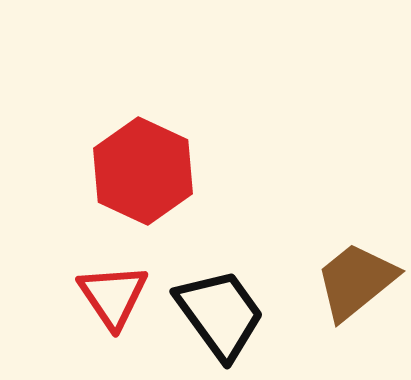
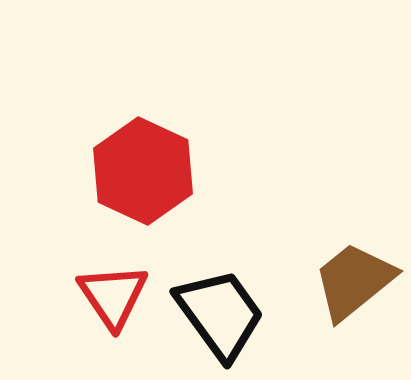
brown trapezoid: moved 2 px left
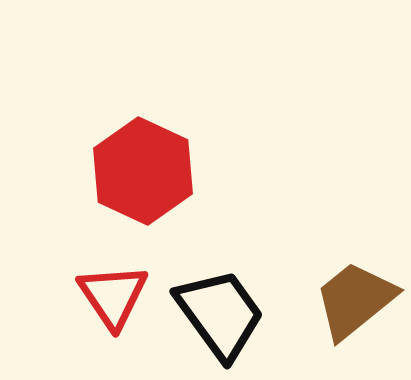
brown trapezoid: moved 1 px right, 19 px down
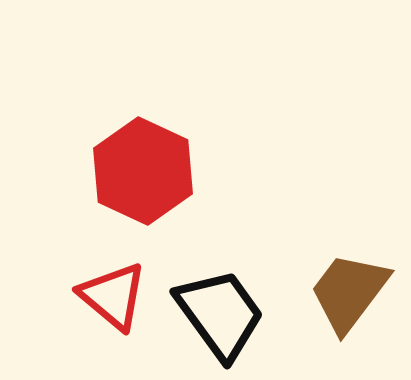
red triangle: rotated 16 degrees counterclockwise
brown trapezoid: moved 6 px left, 8 px up; rotated 14 degrees counterclockwise
